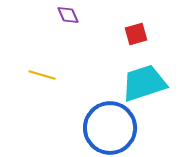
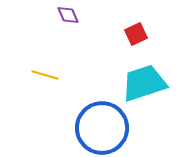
red square: rotated 10 degrees counterclockwise
yellow line: moved 3 px right
blue circle: moved 8 px left
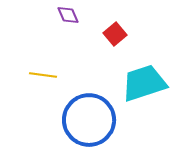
red square: moved 21 px left; rotated 15 degrees counterclockwise
yellow line: moved 2 px left; rotated 8 degrees counterclockwise
blue circle: moved 13 px left, 8 px up
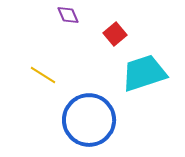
yellow line: rotated 24 degrees clockwise
cyan trapezoid: moved 10 px up
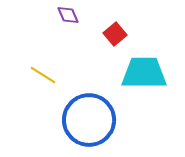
cyan trapezoid: rotated 18 degrees clockwise
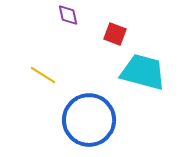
purple diamond: rotated 10 degrees clockwise
red square: rotated 30 degrees counterclockwise
cyan trapezoid: moved 1 px left, 1 px up; rotated 15 degrees clockwise
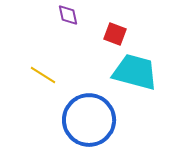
cyan trapezoid: moved 8 px left
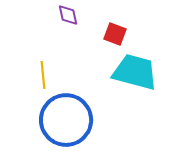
yellow line: rotated 52 degrees clockwise
blue circle: moved 23 px left
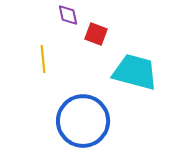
red square: moved 19 px left
yellow line: moved 16 px up
blue circle: moved 17 px right, 1 px down
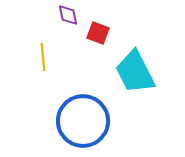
red square: moved 2 px right, 1 px up
yellow line: moved 2 px up
cyan trapezoid: rotated 132 degrees counterclockwise
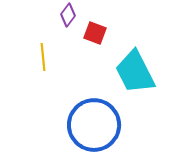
purple diamond: rotated 50 degrees clockwise
red square: moved 3 px left
blue circle: moved 11 px right, 4 px down
